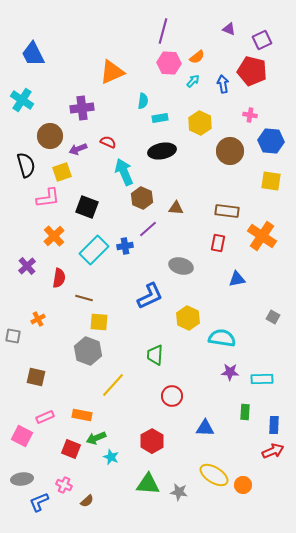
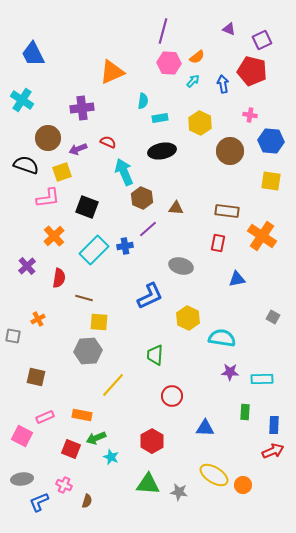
brown circle at (50, 136): moved 2 px left, 2 px down
black semicircle at (26, 165): rotated 55 degrees counterclockwise
gray hexagon at (88, 351): rotated 24 degrees counterclockwise
brown semicircle at (87, 501): rotated 32 degrees counterclockwise
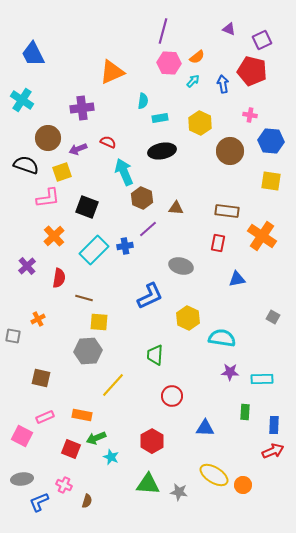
brown square at (36, 377): moved 5 px right, 1 px down
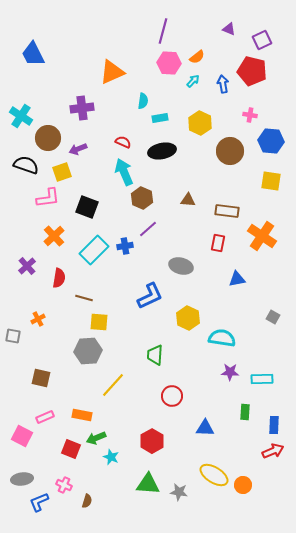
cyan cross at (22, 100): moved 1 px left, 16 px down
red semicircle at (108, 142): moved 15 px right
brown triangle at (176, 208): moved 12 px right, 8 px up
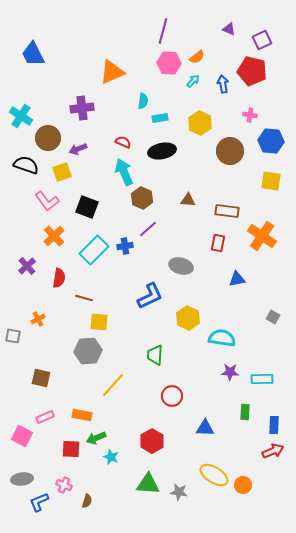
pink L-shape at (48, 198): moved 1 px left, 3 px down; rotated 60 degrees clockwise
red square at (71, 449): rotated 18 degrees counterclockwise
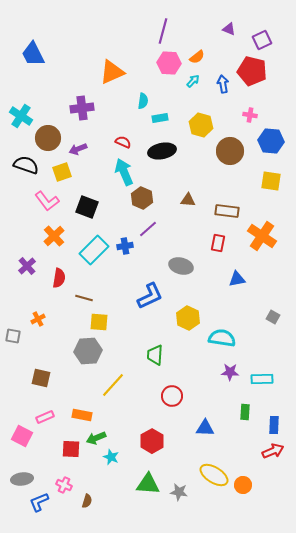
yellow hexagon at (200, 123): moved 1 px right, 2 px down; rotated 10 degrees counterclockwise
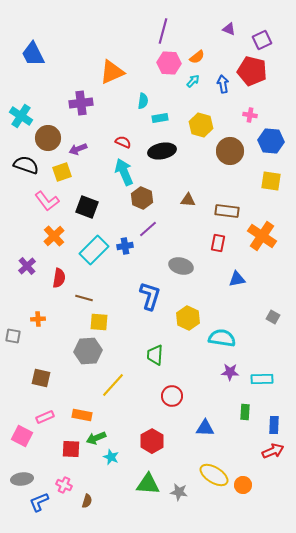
purple cross at (82, 108): moved 1 px left, 5 px up
blue L-shape at (150, 296): rotated 48 degrees counterclockwise
orange cross at (38, 319): rotated 24 degrees clockwise
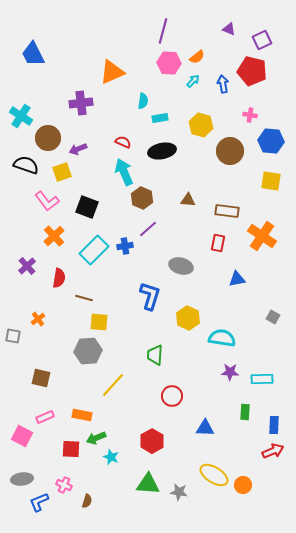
orange cross at (38, 319): rotated 32 degrees counterclockwise
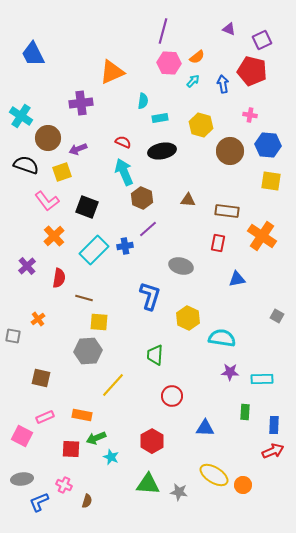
blue hexagon at (271, 141): moved 3 px left, 4 px down
gray square at (273, 317): moved 4 px right, 1 px up
